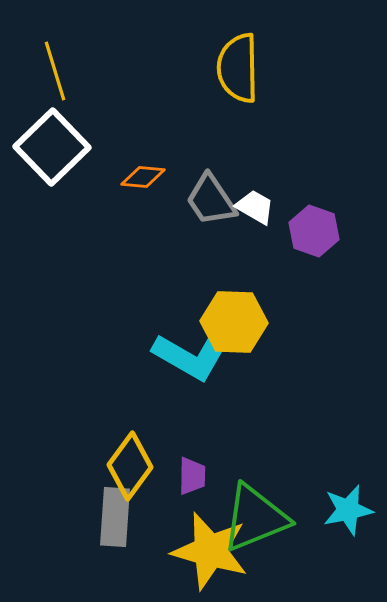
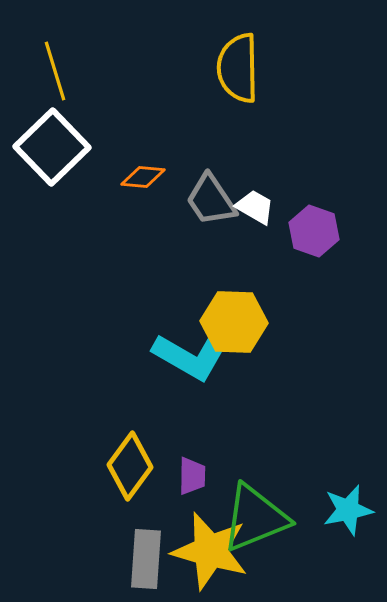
gray rectangle: moved 31 px right, 42 px down
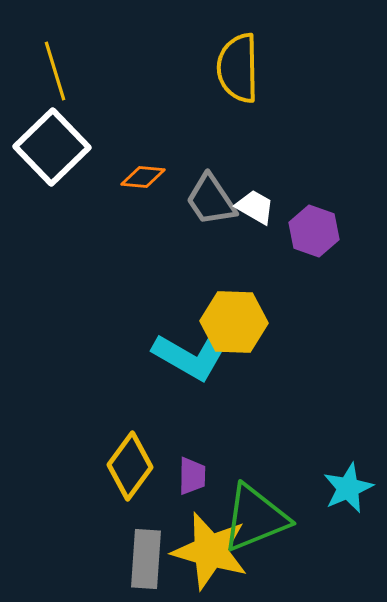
cyan star: moved 22 px up; rotated 12 degrees counterclockwise
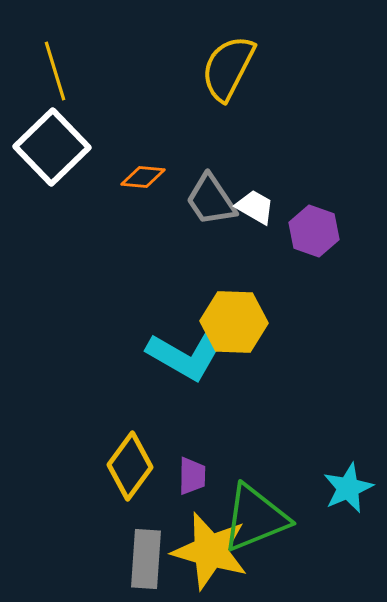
yellow semicircle: moved 10 px left; rotated 28 degrees clockwise
cyan L-shape: moved 6 px left
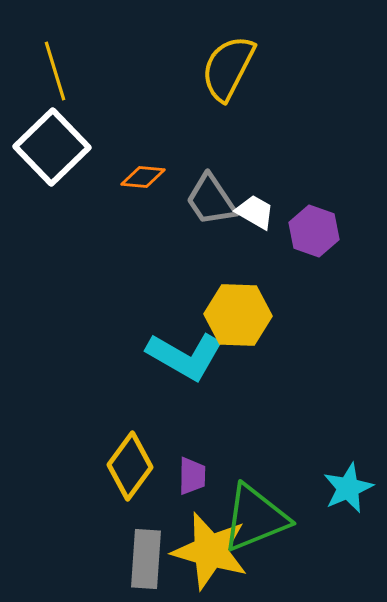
white trapezoid: moved 5 px down
yellow hexagon: moved 4 px right, 7 px up
